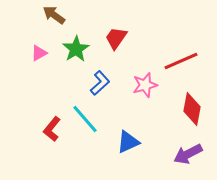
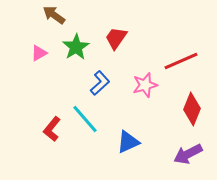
green star: moved 2 px up
red diamond: rotated 12 degrees clockwise
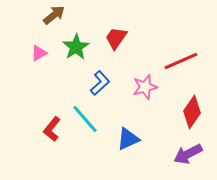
brown arrow: rotated 105 degrees clockwise
pink star: moved 2 px down
red diamond: moved 3 px down; rotated 12 degrees clockwise
blue triangle: moved 3 px up
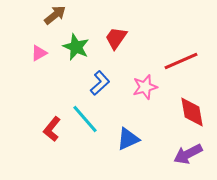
brown arrow: moved 1 px right
green star: rotated 16 degrees counterclockwise
red diamond: rotated 44 degrees counterclockwise
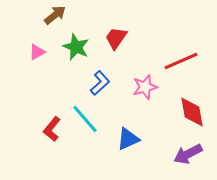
pink triangle: moved 2 px left, 1 px up
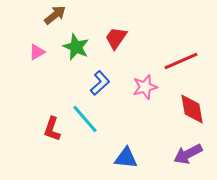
red diamond: moved 3 px up
red L-shape: rotated 20 degrees counterclockwise
blue triangle: moved 2 px left, 19 px down; rotated 30 degrees clockwise
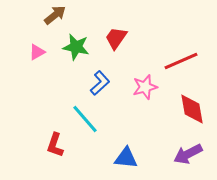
green star: rotated 12 degrees counterclockwise
red L-shape: moved 3 px right, 16 px down
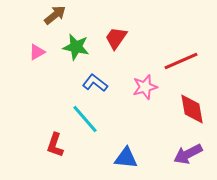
blue L-shape: moved 5 px left; rotated 100 degrees counterclockwise
